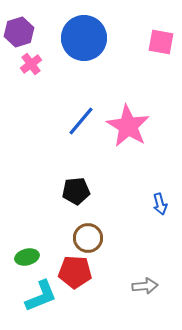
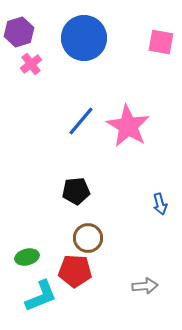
red pentagon: moved 1 px up
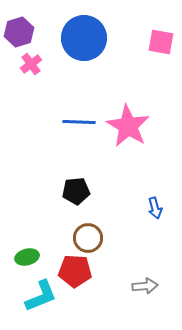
blue line: moved 2 px left, 1 px down; rotated 52 degrees clockwise
blue arrow: moved 5 px left, 4 px down
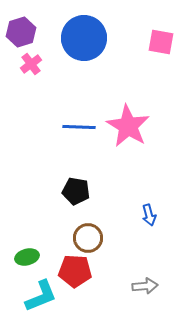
purple hexagon: moved 2 px right
blue line: moved 5 px down
black pentagon: rotated 16 degrees clockwise
blue arrow: moved 6 px left, 7 px down
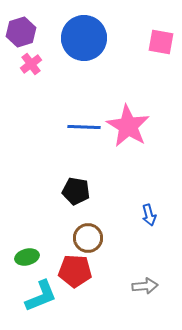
blue line: moved 5 px right
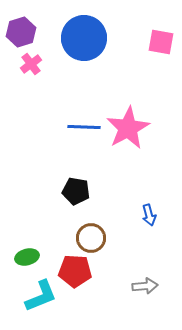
pink star: moved 2 px down; rotated 12 degrees clockwise
brown circle: moved 3 px right
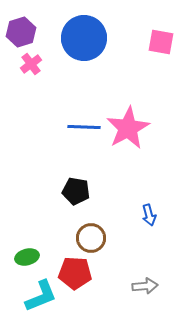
red pentagon: moved 2 px down
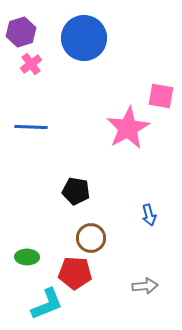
pink square: moved 54 px down
blue line: moved 53 px left
green ellipse: rotated 15 degrees clockwise
cyan L-shape: moved 6 px right, 8 px down
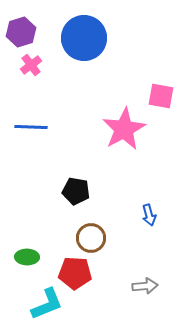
pink cross: moved 1 px down
pink star: moved 4 px left, 1 px down
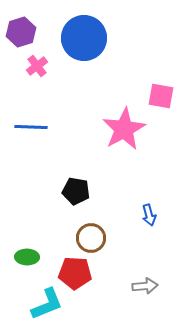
pink cross: moved 6 px right, 1 px down
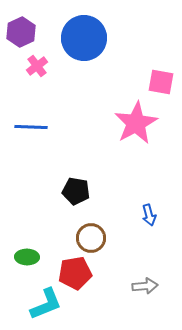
purple hexagon: rotated 8 degrees counterclockwise
pink square: moved 14 px up
pink star: moved 12 px right, 6 px up
red pentagon: rotated 12 degrees counterclockwise
cyan L-shape: moved 1 px left
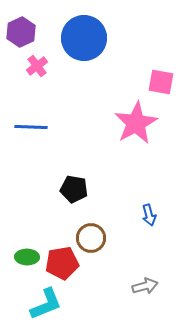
black pentagon: moved 2 px left, 2 px up
red pentagon: moved 13 px left, 10 px up
gray arrow: rotated 10 degrees counterclockwise
